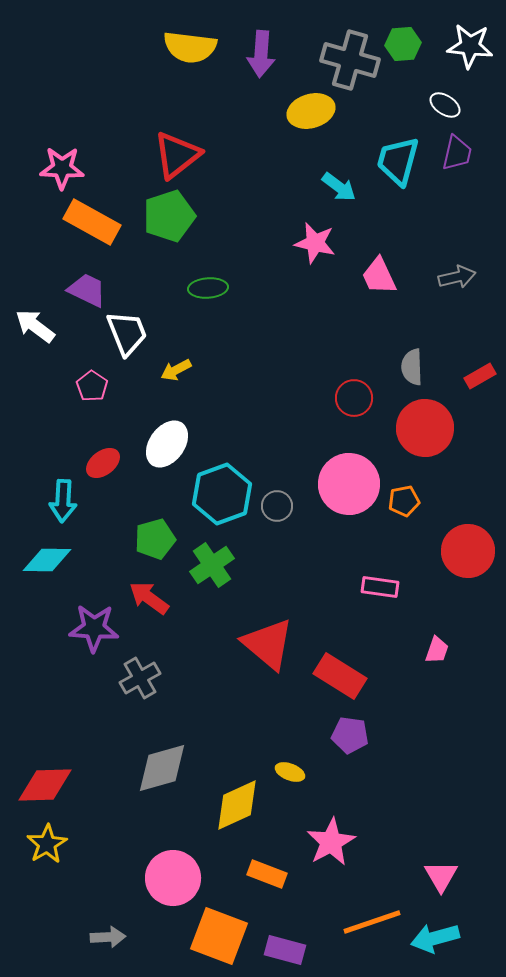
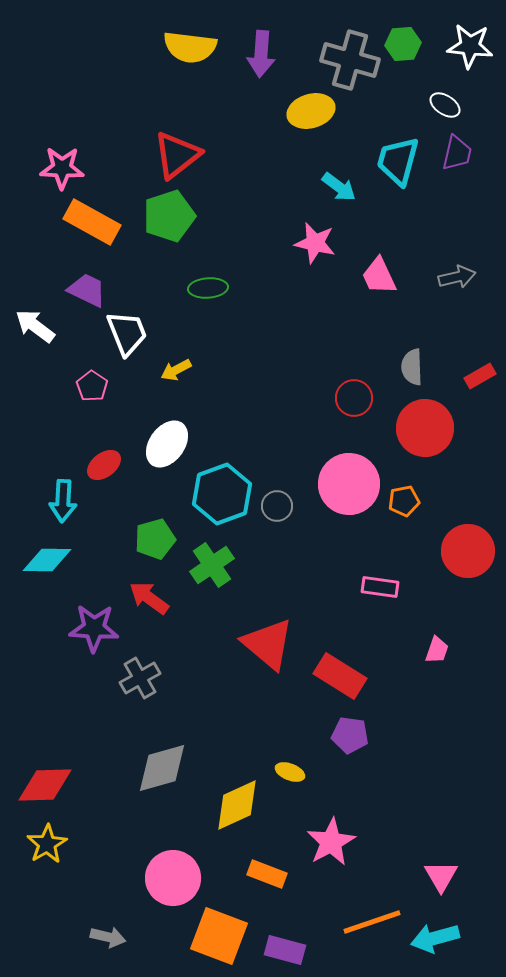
red ellipse at (103, 463): moved 1 px right, 2 px down
gray arrow at (108, 937): rotated 16 degrees clockwise
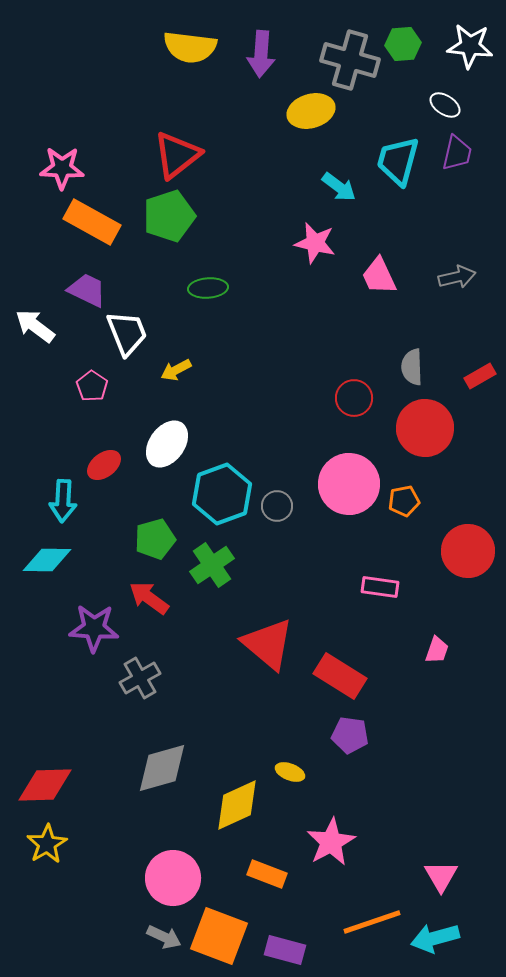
gray arrow at (108, 937): moved 56 px right; rotated 12 degrees clockwise
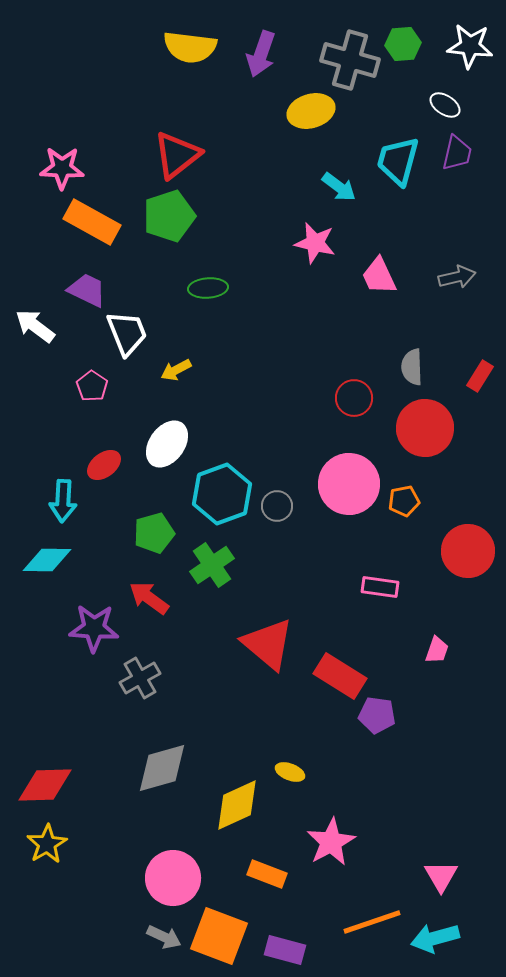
purple arrow at (261, 54): rotated 15 degrees clockwise
red rectangle at (480, 376): rotated 28 degrees counterclockwise
green pentagon at (155, 539): moved 1 px left, 6 px up
purple pentagon at (350, 735): moved 27 px right, 20 px up
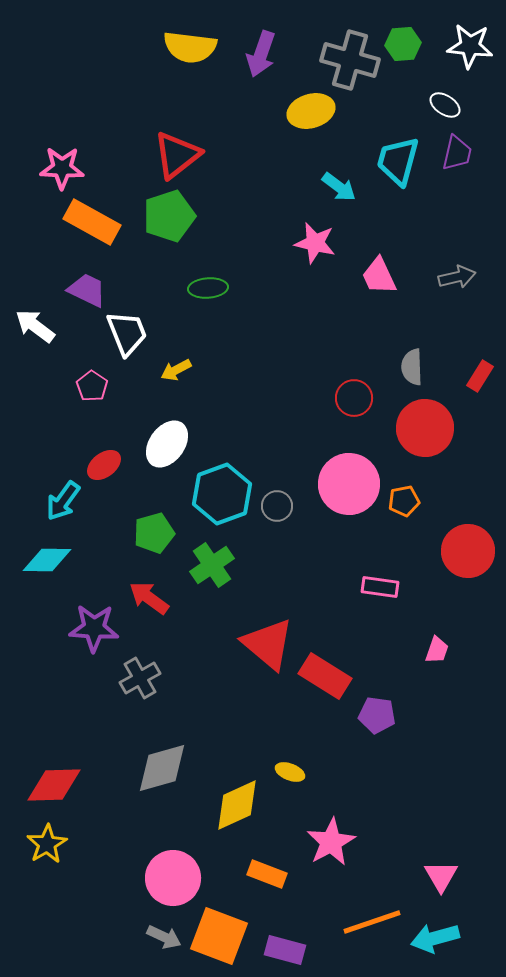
cyan arrow at (63, 501): rotated 33 degrees clockwise
red rectangle at (340, 676): moved 15 px left
red diamond at (45, 785): moved 9 px right
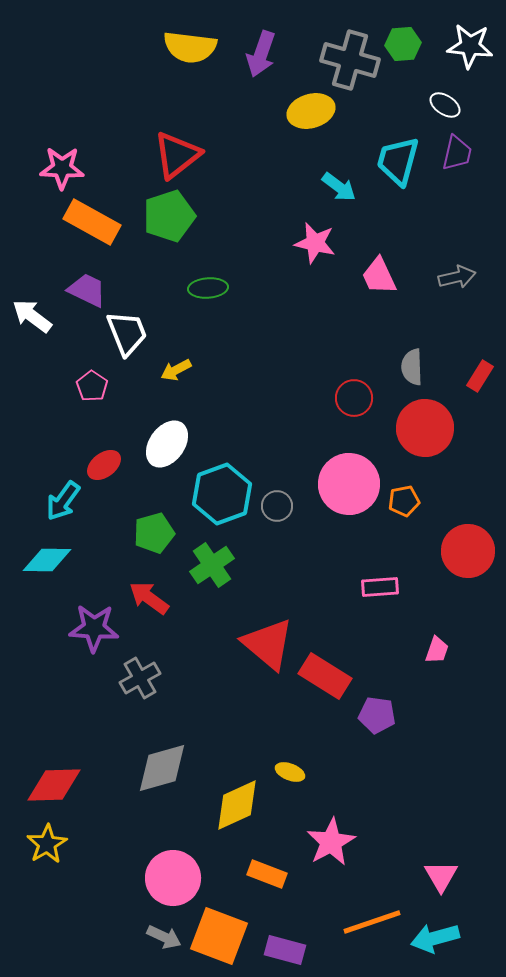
white arrow at (35, 326): moved 3 px left, 10 px up
pink rectangle at (380, 587): rotated 12 degrees counterclockwise
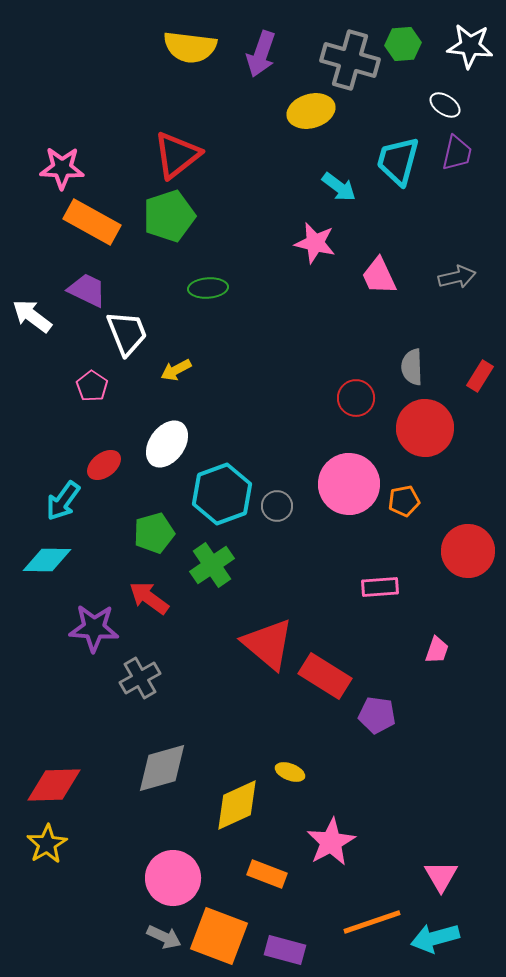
red circle at (354, 398): moved 2 px right
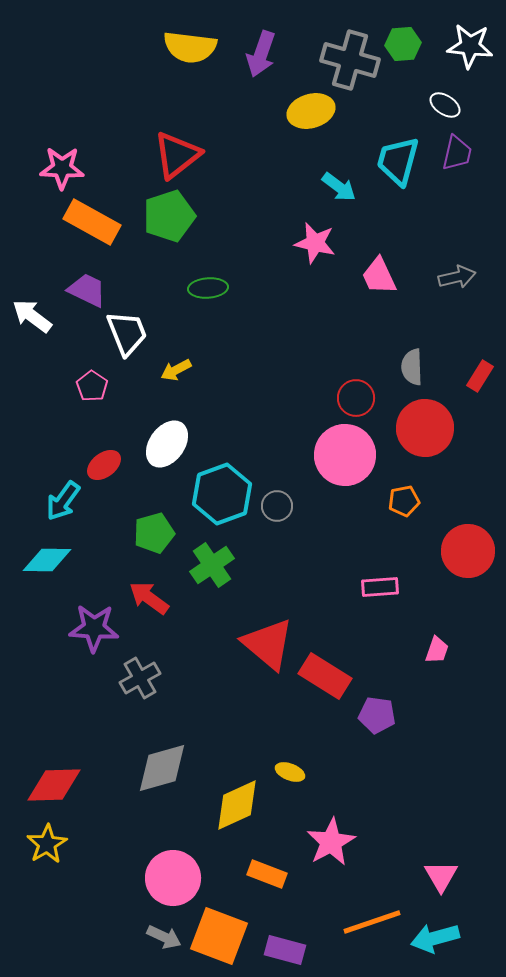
pink circle at (349, 484): moved 4 px left, 29 px up
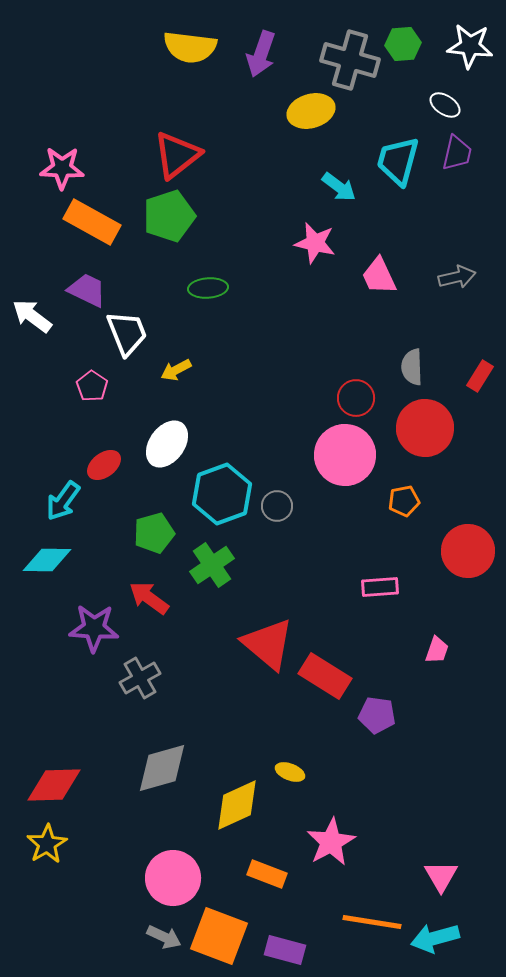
orange line at (372, 922): rotated 28 degrees clockwise
